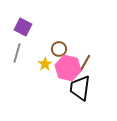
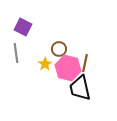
gray line: moved 1 px left; rotated 24 degrees counterclockwise
brown line: rotated 18 degrees counterclockwise
black trapezoid: rotated 20 degrees counterclockwise
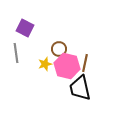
purple square: moved 2 px right, 1 px down
yellow star: rotated 16 degrees clockwise
pink hexagon: moved 1 px left, 2 px up
